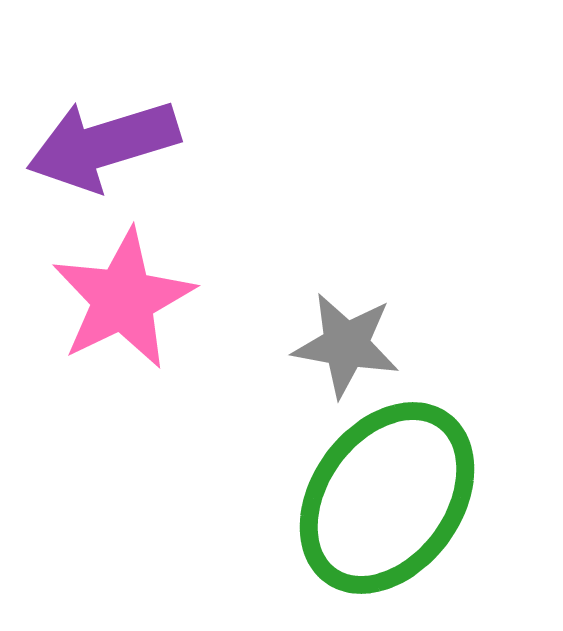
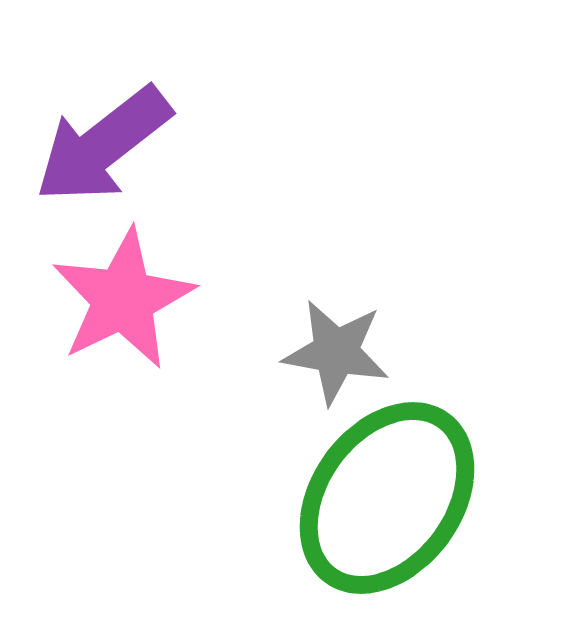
purple arrow: rotated 21 degrees counterclockwise
gray star: moved 10 px left, 7 px down
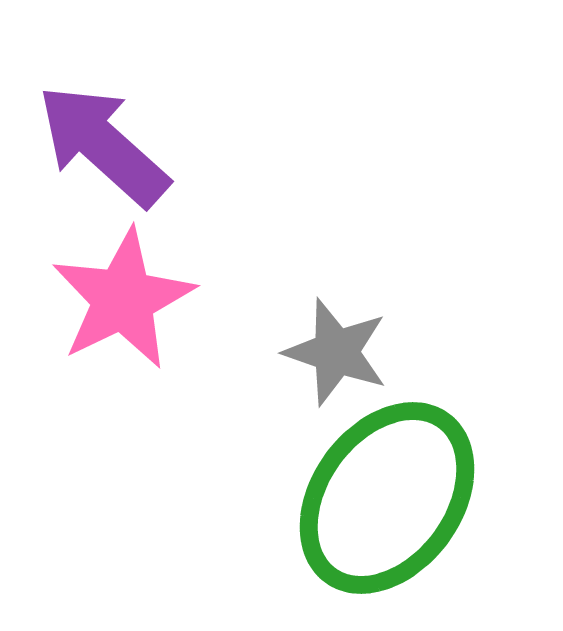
purple arrow: rotated 80 degrees clockwise
gray star: rotated 9 degrees clockwise
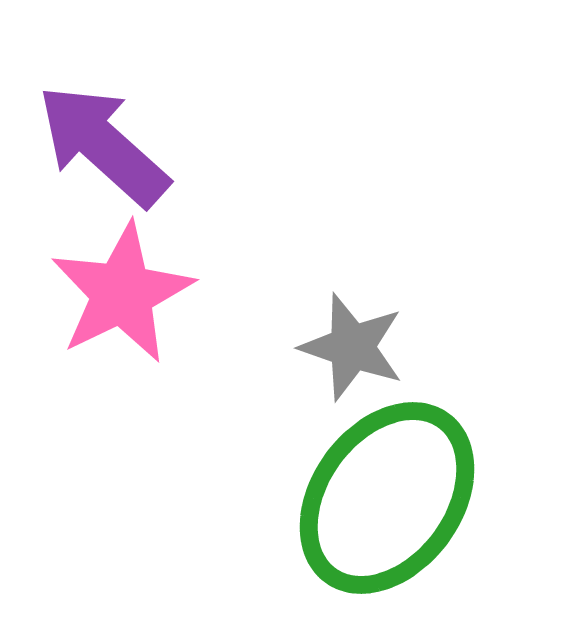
pink star: moved 1 px left, 6 px up
gray star: moved 16 px right, 5 px up
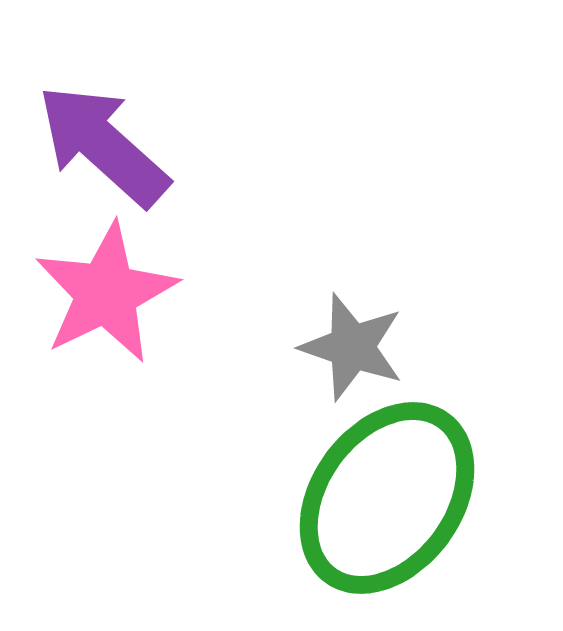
pink star: moved 16 px left
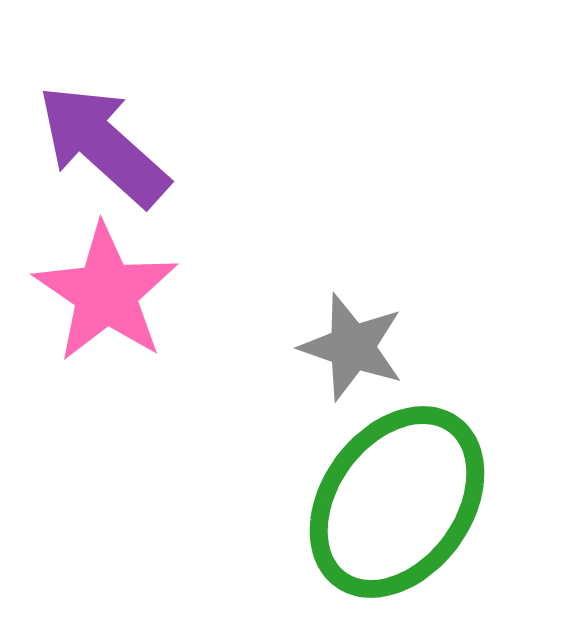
pink star: rotated 12 degrees counterclockwise
green ellipse: moved 10 px right, 4 px down
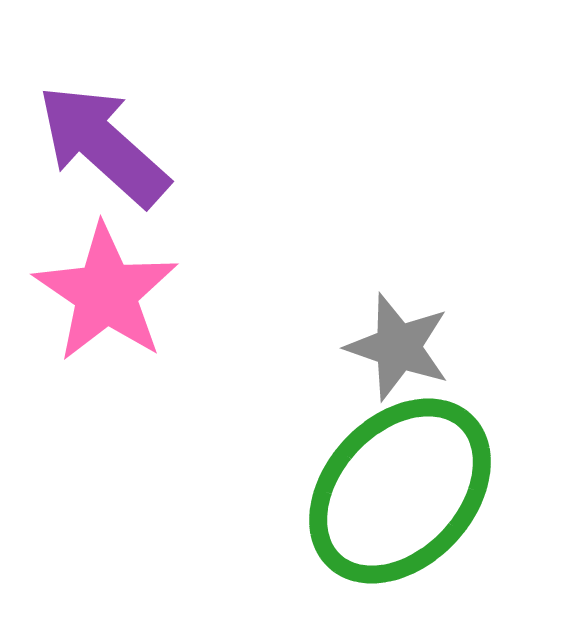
gray star: moved 46 px right
green ellipse: moved 3 px right, 11 px up; rotated 7 degrees clockwise
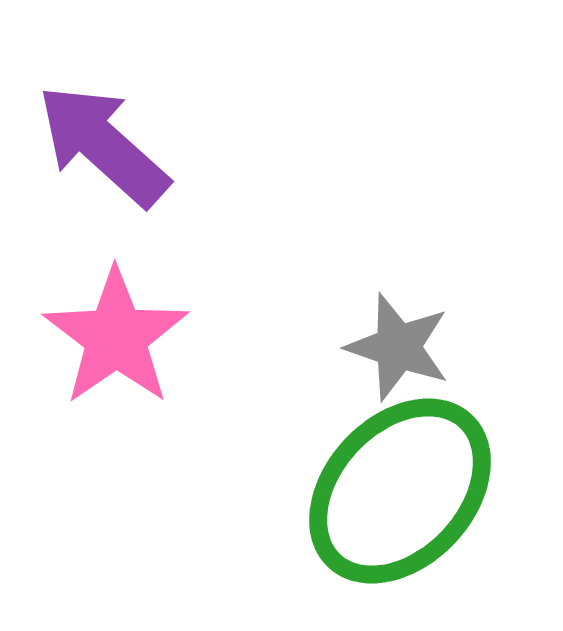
pink star: moved 10 px right, 44 px down; rotated 3 degrees clockwise
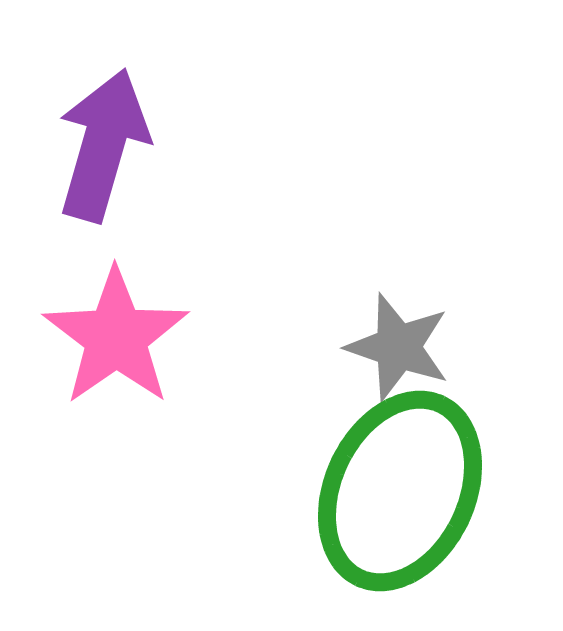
purple arrow: rotated 64 degrees clockwise
green ellipse: rotated 18 degrees counterclockwise
